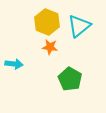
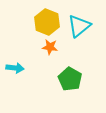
cyan arrow: moved 1 px right, 4 px down
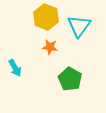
yellow hexagon: moved 1 px left, 5 px up
cyan triangle: rotated 15 degrees counterclockwise
cyan arrow: rotated 54 degrees clockwise
